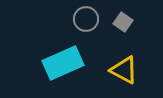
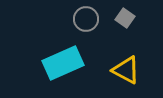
gray square: moved 2 px right, 4 px up
yellow triangle: moved 2 px right
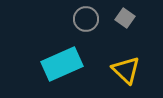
cyan rectangle: moved 1 px left, 1 px down
yellow triangle: rotated 16 degrees clockwise
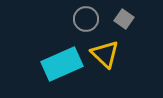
gray square: moved 1 px left, 1 px down
yellow triangle: moved 21 px left, 16 px up
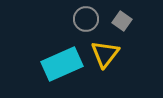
gray square: moved 2 px left, 2 px down
yellow triangle: rotated 24 degrees clockwise
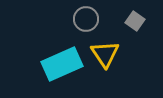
gray square: moved 13 px right
yellow triangle: rotated 12 degrees counterclockwise
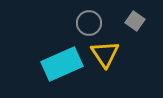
gray circle: moved 3 px right, 4 px down
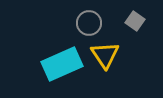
yellow triangle: moved 1 px down
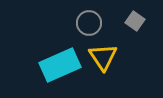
yellow triangle: moved 2 px left, 2 px down
cyan rectangle: moved 2 px left, 1 px down
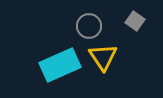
gray circle: moved 3 px down
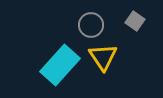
gray circle: moved 2 px right, 1 px up
cyan rectangle: rotated 24 degrees counterclockwise
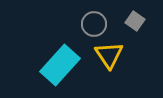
gray circle: moved 3 px right, 1 px up
yellow triangle: moved 6 px right, 2 px up
